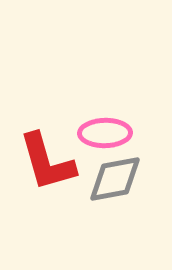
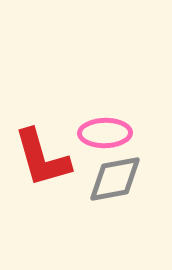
red L-shape: moved 5 px left, 4 px up
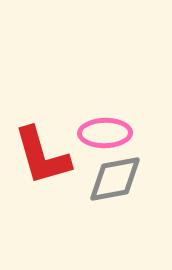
red L-shape: moved 2 px up
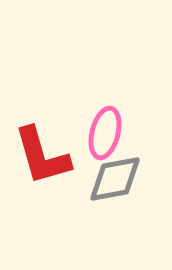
pink ellipse: rotated 75 degrees counterclockwise
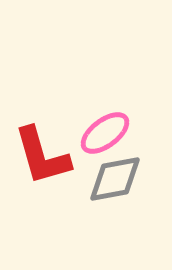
pink ellipse: rotated 39 degrees clockwise
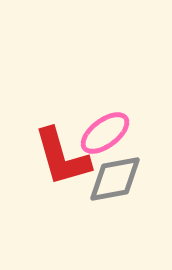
red L-shape: moved 20 px right, 1 px down
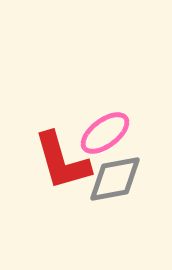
red L-shape: moved 4 px down
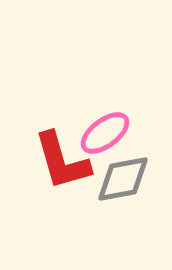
gray diamond: moved 8 px right
